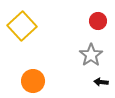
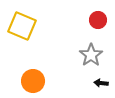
red circle: moved 1 px up
yellow square: rotated 24 degrees counterclockwise
black arrow: moved 1 px down
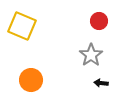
red circle: moved 1 px right, 1 px down
orange circle: moved 2 px left, 1 px up
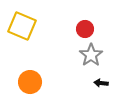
red circle: moved 14 px left, 8 px down
orange circle: moved 1 px left, 2 px down
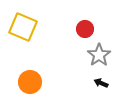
yellow square: moved 1 px right, 1 px down
gray star: moved 8 px right
black arrow: rotated 16 degrees clockwise
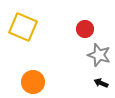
gray star: rotated 20 degrees counterclockwise
orange circle: moved 3 px right
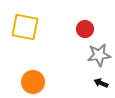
yellow square: moved 2 px right; rotated 12 degrees counterclockwise
gray star: rotated 25 degrees counterclockwise
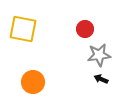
yellow square: moved 2 px left, 2 px down
black arrow: moved 4 px up
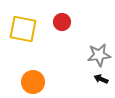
red circle: moved 23 px left, 7 px up
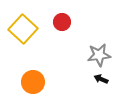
yellow square: rotated 32 degrees clockwise
